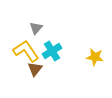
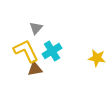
yellow L-shape: rotated 8 degrees clockwise
yellow star: moved 2 px right, 1 px down
brown triangle: rotated 42 degrees clockwise
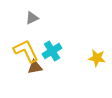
gray triangle: moved 4 px left, 10 px up; rotated 24 degrees clockwise
brown triangle: moved 2 px up
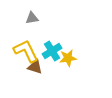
gray triangle: rotated 16 degrees clockwise
yellow star: moved 29 px left; rotated 18 degrees counterclockwise
brown triangle: rotated 28 degrees clockwise
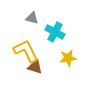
gray triangle: rotated 24 degrees clockwise
cyan cross: moved 3 px right, 19 px up; rotated 30 degrees counterclockwise
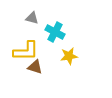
yellow L-shape: rotated 116 degrees clockwise
yellow star: moved 1 px right, 2 px up
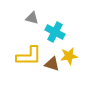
yellow L-shape: moved 3 px right, 5 px down
brown triangle: moved 17 px right, 3 px up
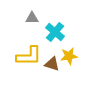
gray triangle: rotated 16 degrees counterclockwise
cyan cross: rotated 12 degrees clockwise
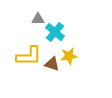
gray triangle: moved 6 px right, 1 px down
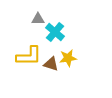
yellow star: moved 1 px left, 2 px down
brown triangle: moved 1 px left
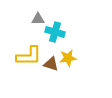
cyan cross: rotated 24 degrees counterclockwise
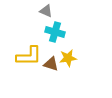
gray triangle: moved 8 px right, 8 px up; rotated 24 degrees clockwise
